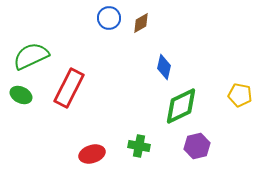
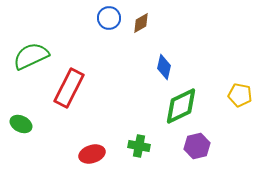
green ellipse: moved 29 px down
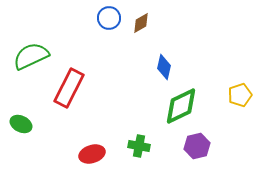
yellow pentagon: rotated 30 degrees counterclockwise
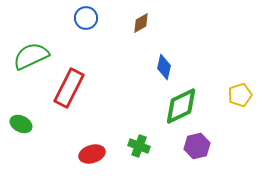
blue circle: moved 23 px left
green cross: rotated 10 degrees clockwise
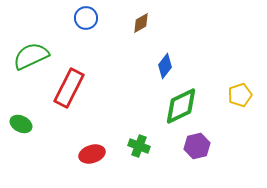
blue diamond: moved 1 px right, 1 px up; rotated 25 degrees clockwise
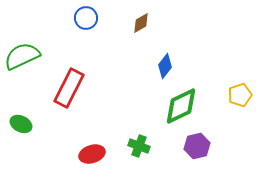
green semicircle: moved 9 px left
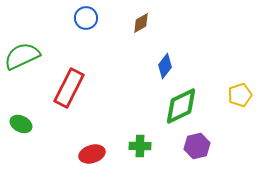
green cross: moved 1 px right; rotated 20 degrees counterclockwise
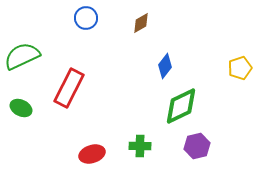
yellow pentagon: moved 27 px up
green ellipse: moved 16 px up
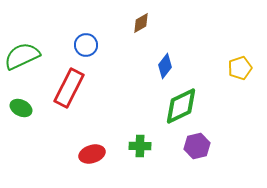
blue circle: moved 27 px down
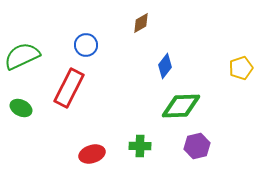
yellow pentagon: moved 1 px right
green diamond: rotated 24 degrees clockwise
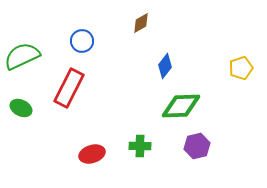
blue circle: moved 4 px left, 4 px up
